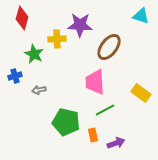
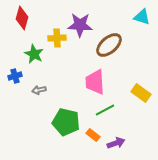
cyan triangle: moved 1 px right, 1 px down
yellow cross: moved 1 px up
brown ellipse: moved 2 px up; rotated 12 degrees clockwise
orange rectangle: rotated 40 degrees counterclockwise
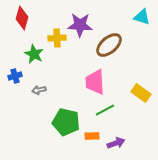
orange rectangle: moved 1 px left, 1 px down; rotated 40 degrees counterclockwise
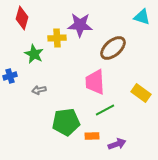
brown ellipse: moved 4 px right, 3 px down
blue cross: moved 5 px left
green pentagon: rotated 20 degrees counterclockwise
purple arrow: moved 1 px right, 1 px down
